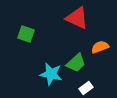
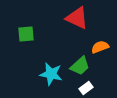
green square: rotated 24 degrees counterclockwise
green trapezoid: moved 4 px right, 3 px down
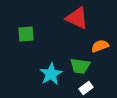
orange semicircle: moved 1 px up
green trapezoid: rotated 50 degrees clockwise
cyan star: rotated 30 degrees clockwise
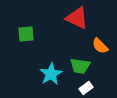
orange semicircle: rotated 114 degrees counterclockwise
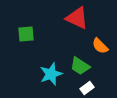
green trapezoid: rotated 25 degrees clockwise
cyan star: rotated 10 degrees clockwise
white rectangle: moved 1 px right
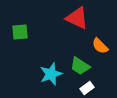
green square: moved 6 px left, 2 px up
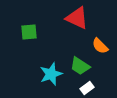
green square: moved 9 px right
